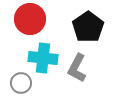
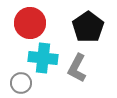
red circle: moved 4 px down
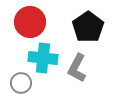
red circle: moved 1 px up
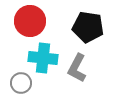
red circle: moved 1 px up
black pentagon: rotated 28 degrees counterclockwise
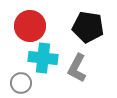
red circle: moved 5 px down
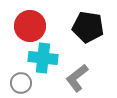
gray L-shape: moved 10 px down; rotated 24 degrees clockwise
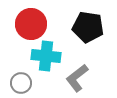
red circle: moved 1 px right, 2 px up
cyan cross: moved 3 px right, 2 px up
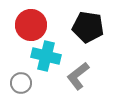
red circle: moved 1 px down
cyan cross: rotated 8 degrees clockwise
gray L-shape: moved 1 px right, 2 px up
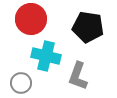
red circle: moved 6 px up
gray L-shape: rotated 32 degrees counterclockwise
